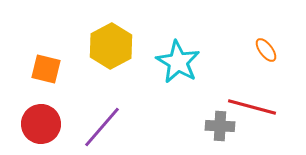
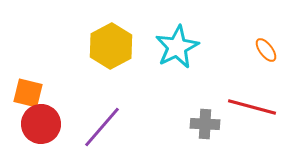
cyan star: moved 1 px left, 15 px up; rotated 15 degrees clockwise
orange square: moved 18 px left, 24 px down
gray cross: moved 15 px left, 2 px up
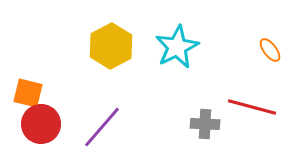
orange ellipse: moved 4 px right
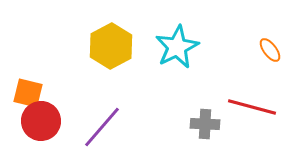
red circle: moved 3 px up
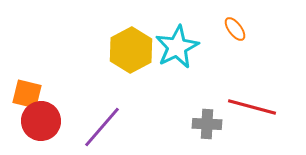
yellow hexagon: moved 20 px right, 4 px down
orange ellipse: moved 35 px left, 21 px up
orange square: moved 1 px left, 1 px down
gray cross: moved 2 px right
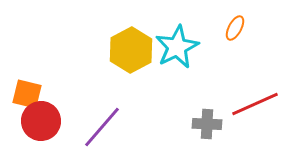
orange ellipse: moved 1 px up; rotated 65 degrees clockwise
red line: moved 3 px right, 3 px up; rotated 39 degrees counterclockwise
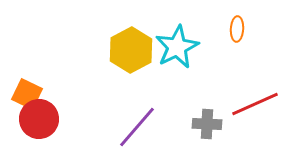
orange ellipse: moved 2 px right, 1 px down; rotated 25 degrees counterclockwise
orange square: rotated 12 degrees clockwise
red circle: moved 2 px left, 2 px up
purple line: moved 35 px right
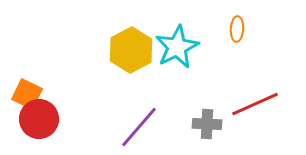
purple line: moved 2 px right
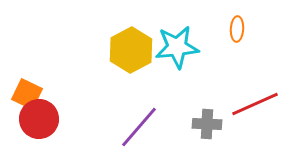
cyan star: rotated 21 degrees clockwise
